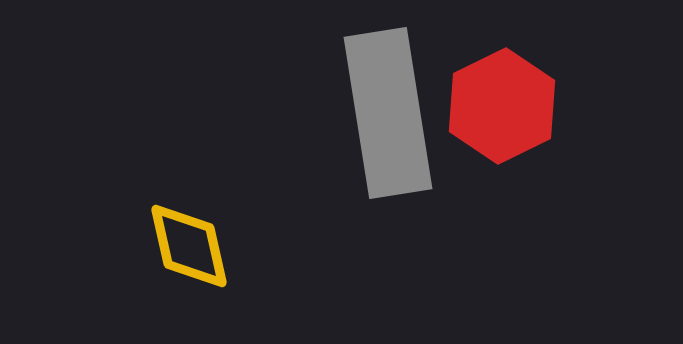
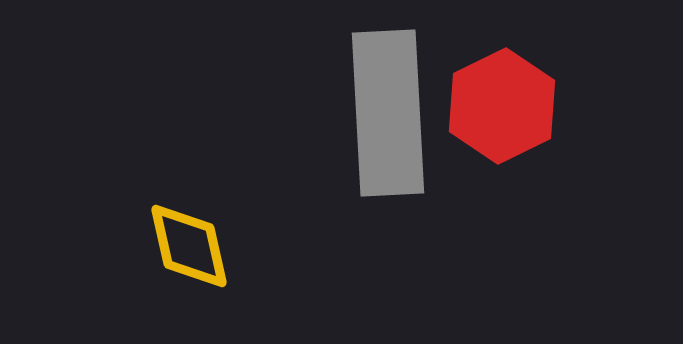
gray rectangle: rotated 6 degrees clockwise
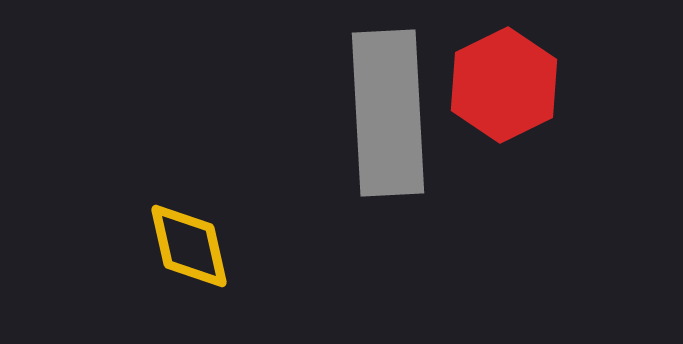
red hexagon: moved 2 px right, 21 px up
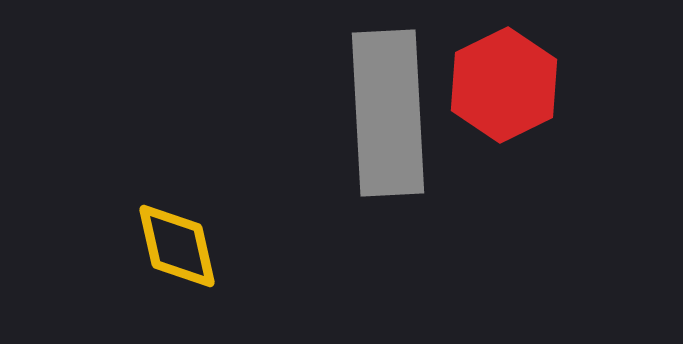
yellow diamond: moved 12 px left
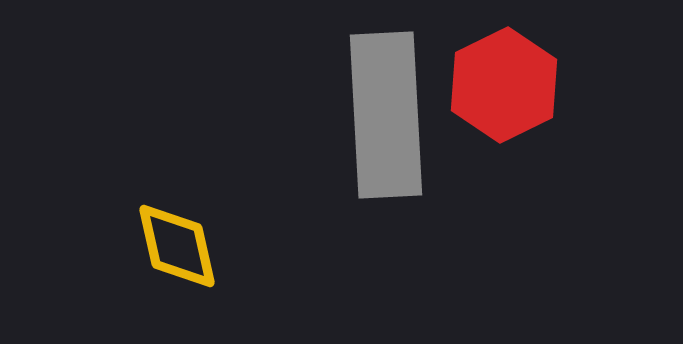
gray rectangle: moved 2 px left, 2 px down
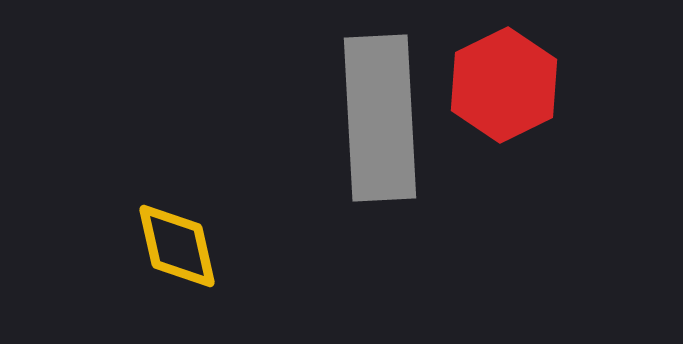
gray rectangle: moved 6 px left, 3 px down
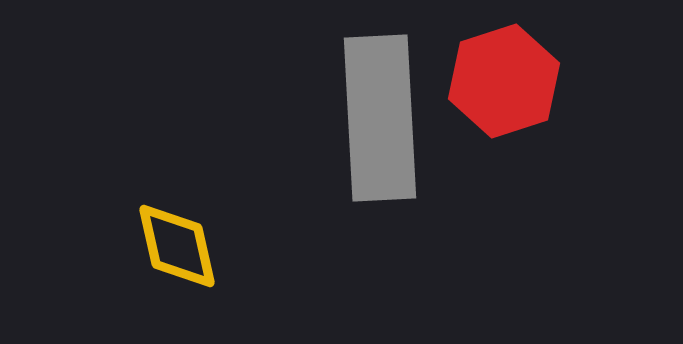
red hexagon: moved 4 px up; rotated 8 degrees clockwise
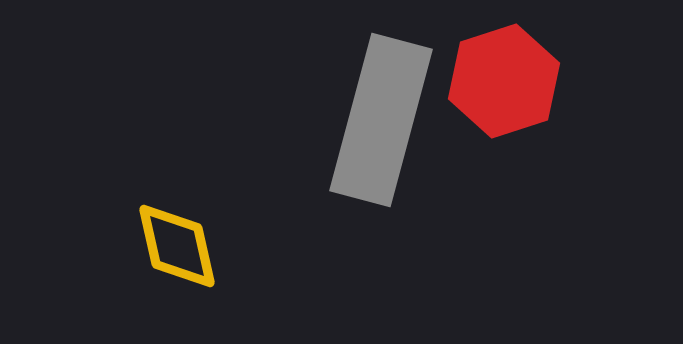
gray rectangle: moved 1 px right, 2 px down; rotated 18 degrees clockwise
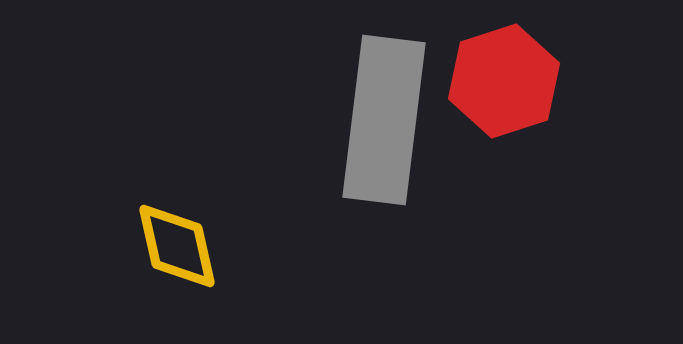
gray rectangle: moved 3 px right; rotated 8 degrees counterclockwise
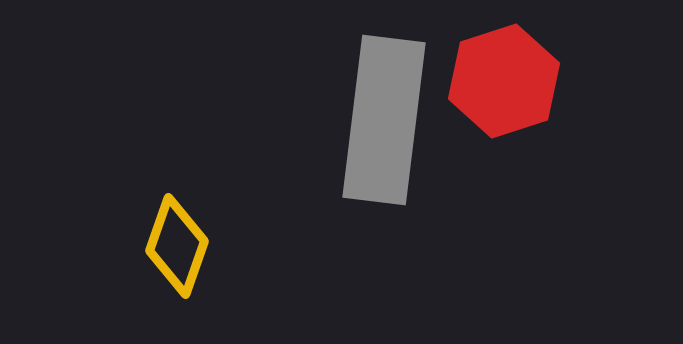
yellow diamond: rotated 32 degrees clockwise
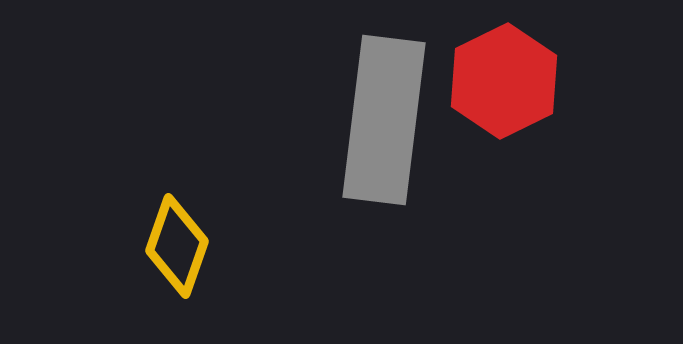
red hexagon: rotated 8 degrees counterclockwise
